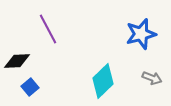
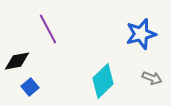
black diamond: rotated 8 degrees counterclockwise
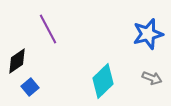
blue star: moved 7 px right
black diamond: rotated 24 degrees counterclockwise
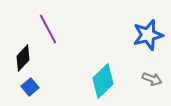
blue star: moved 1 px down
black diamond: moved 6 px right, 3 px up; rotated 12 degrees counterclockwise
gray arrow: moved 1 px down
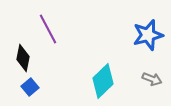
black diamond: rotated 32 degrees counterclockwise
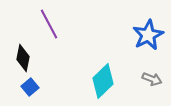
purple line: moved 1 px right, 5 px up
blue star: rotated 12 degrees counterclockwise
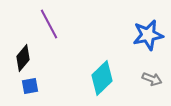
blue star: rotated 16 degrees clockwise
black diamond: rotated 28 degrees clockwise
cyan diamond: moved 1 px left, 3 px up
blue square: moved 1 px up; rotated 30 degrees clockwise
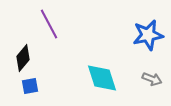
cyan diamond: rotated 64 degrees counterclockwise
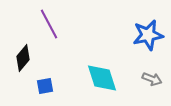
blue square: moved 15 px right
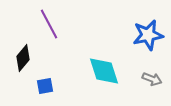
cyan diamond: moved 2 px right, 7 px up
